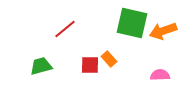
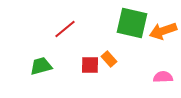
pink semicircle: moved 3 px right, 2 px down
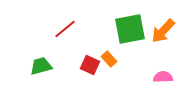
green square: moved 2 px left, 6 px down; rotated 24 degrees counterclockwise
orange arrow: rotated 28 degrees counterclockwise
red square: rotated 24 degrees clockwise
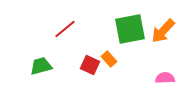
pink semicircle: moved 2 px right, 1 px down
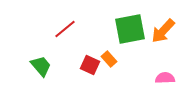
green trapezoid: rotated 65 degrees clockwise
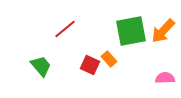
green square: moved 1 px right, 2 px down
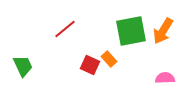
orange arrow: rotated 12 degrees counterclockwise
green trapezoid: moved 18 px left; rotated 15 degrees clockwise
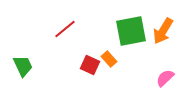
pink semicircle: rotated 42 degrees counterclockwise
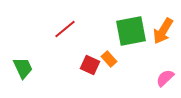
green trapezoid: moved 2 px down
